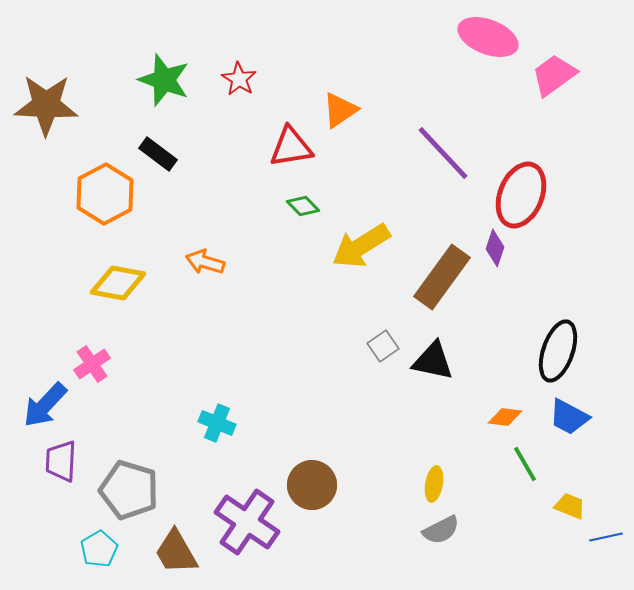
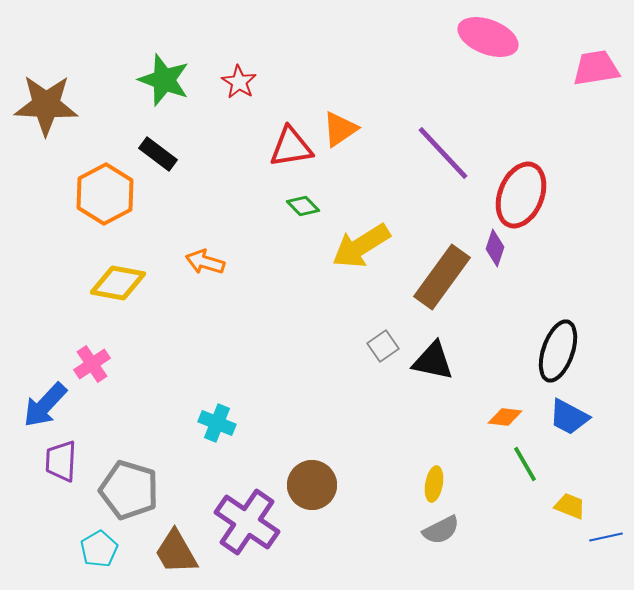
pink trapezoid: moved 42 px right, 7 px up; rotated 27 degrees clockwise
red star: moved 3 px down
orange triangle: moved 19 px down
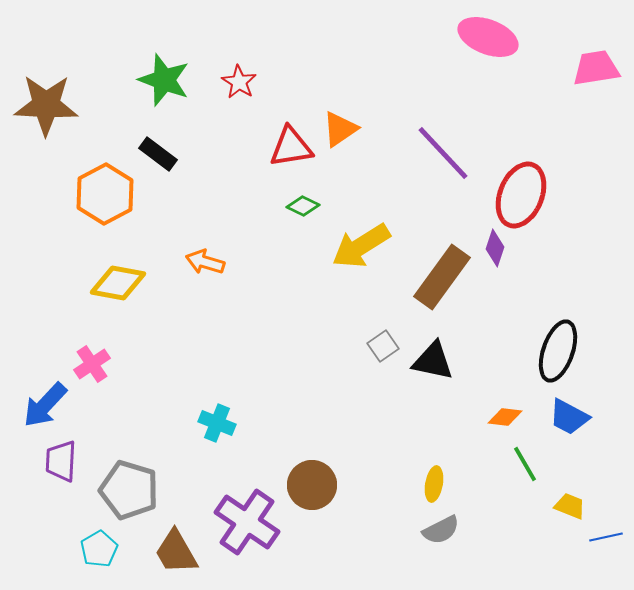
green diamond: rotated 20 degrees counterclockwise
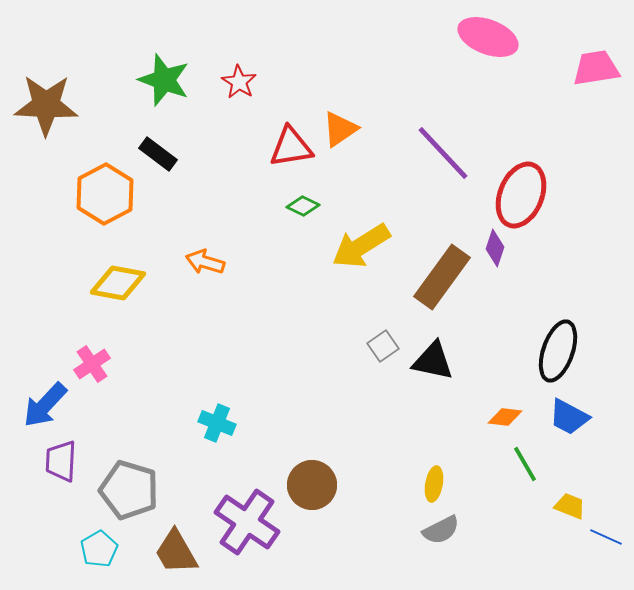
blue line: rotated 36 degrees clockwise
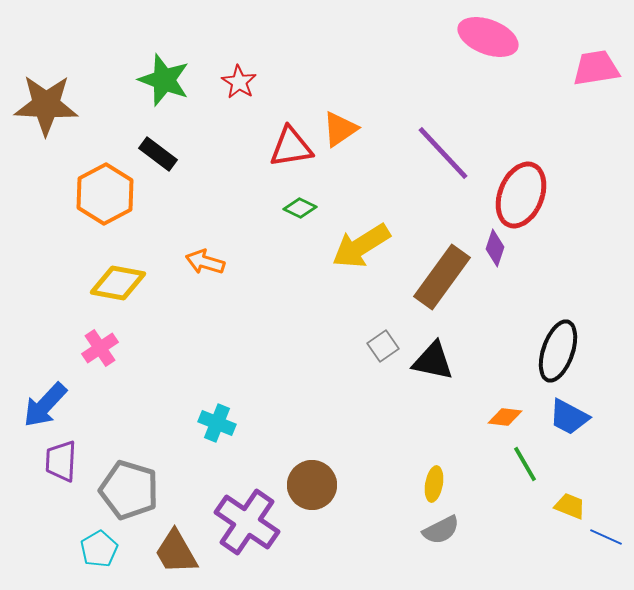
green diamond: moved 3 px left, 2 px down
pink cross: moved 8 px right, 16 px up
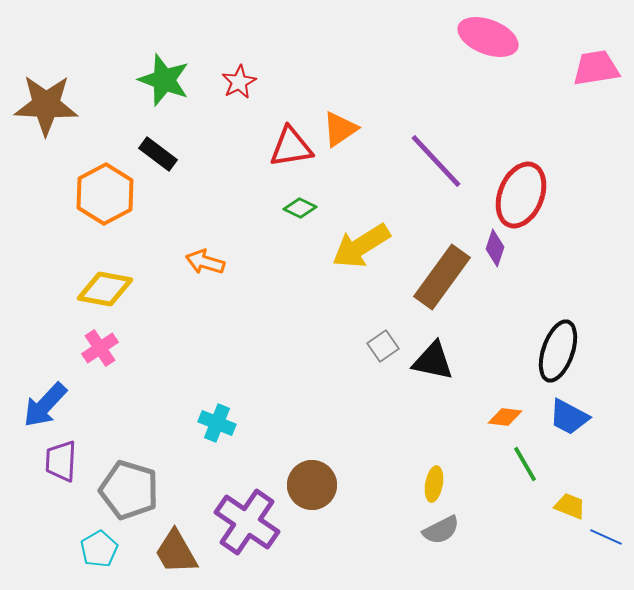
red star: rotated 12 degrees clockwise
purple line: moved 7 px left, 8 px down
yellow diamond: moved 13 px left, 6 px down
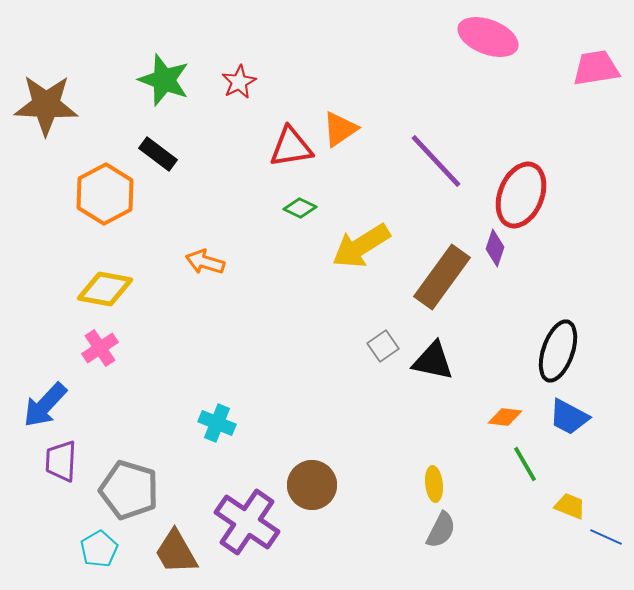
yellow ellipse: rotated 16 degrees counterclockwise
gray semicircle: rotated 36 degrees counterclockwise
